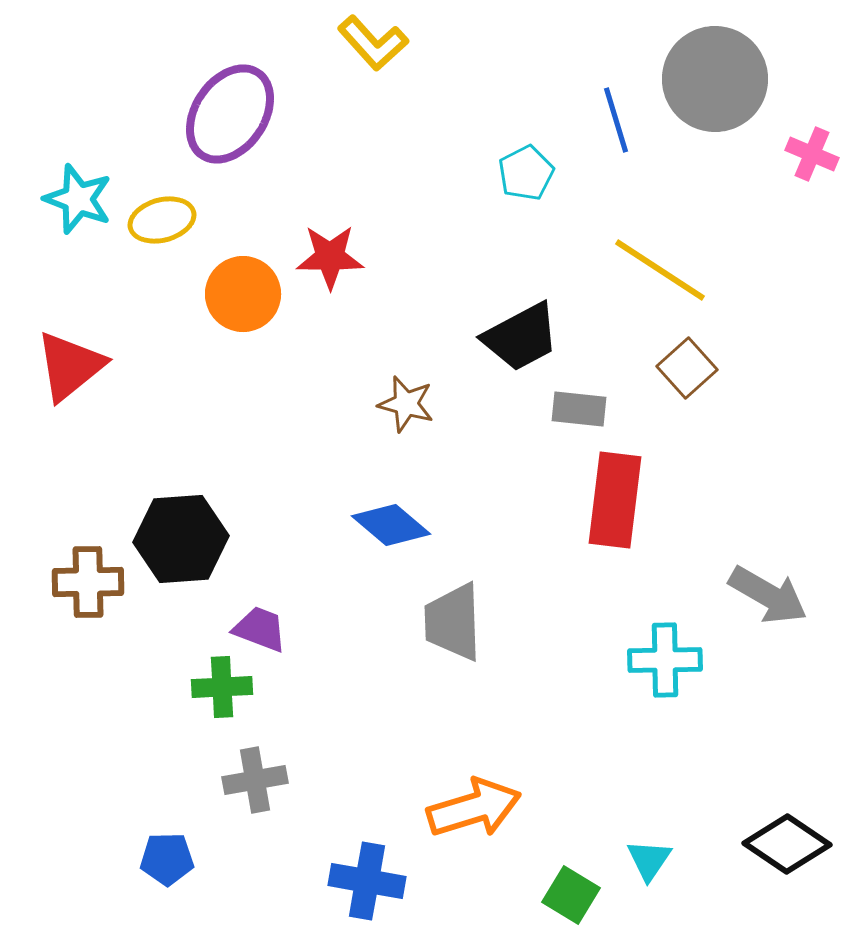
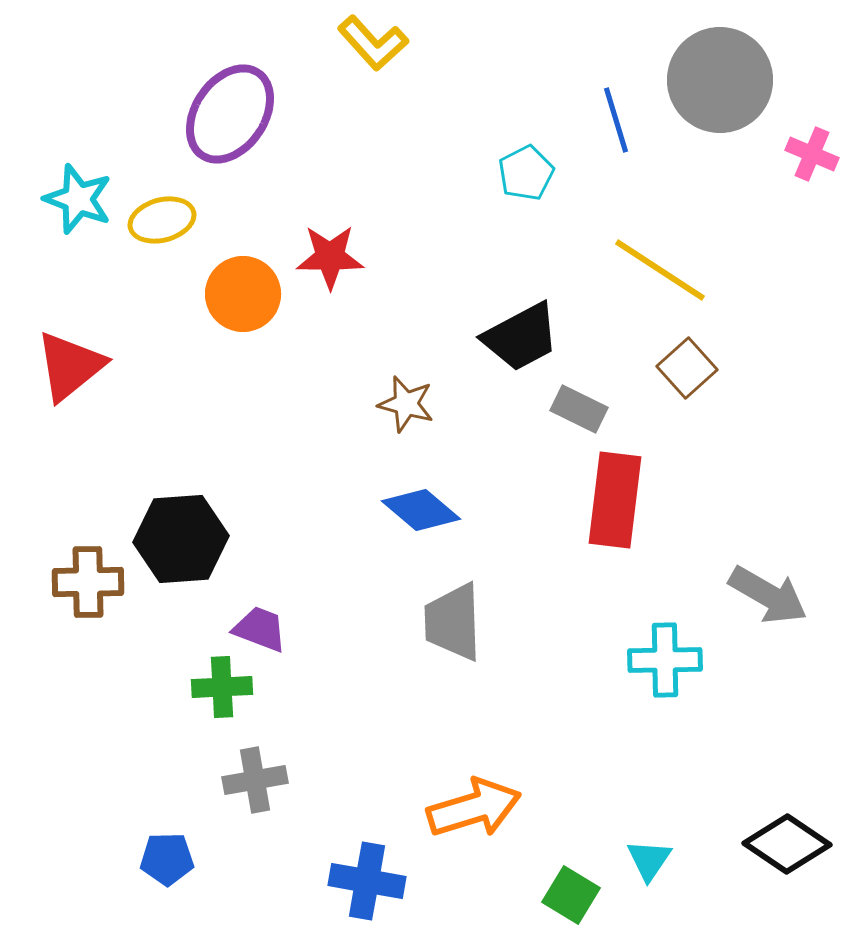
gray circle: moved 5 px right, 1 px down
gray rectangle: rotated 20 degrees clockwise
blue diamond: moved 30 px right, 15 px up
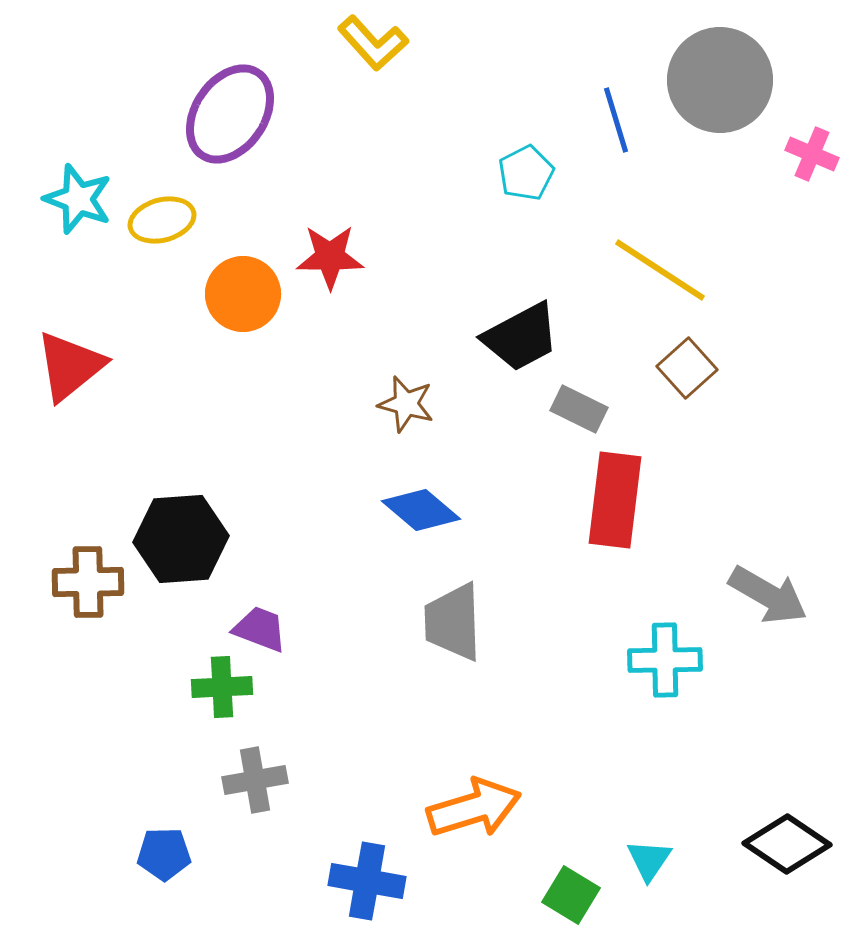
blue pentagon: moved 3 px left, 5 px up
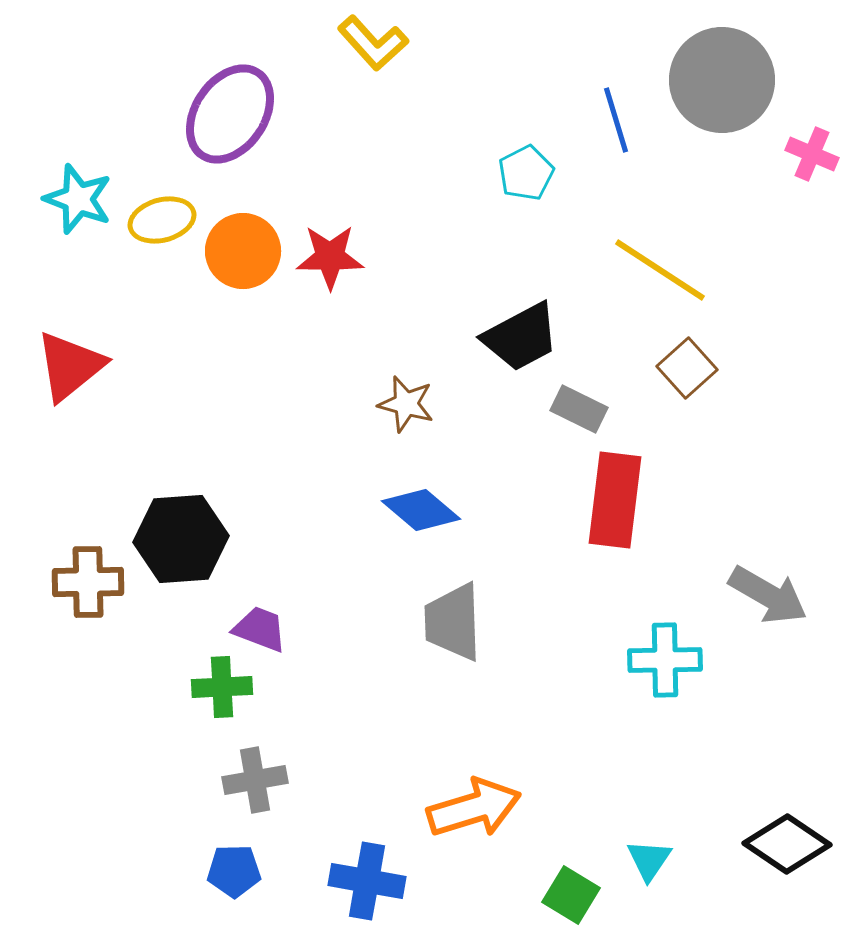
gray circle: moved 2 px right
orange circle: moved 43 px up
blue pentagon: moved 70 px right, 17 px down
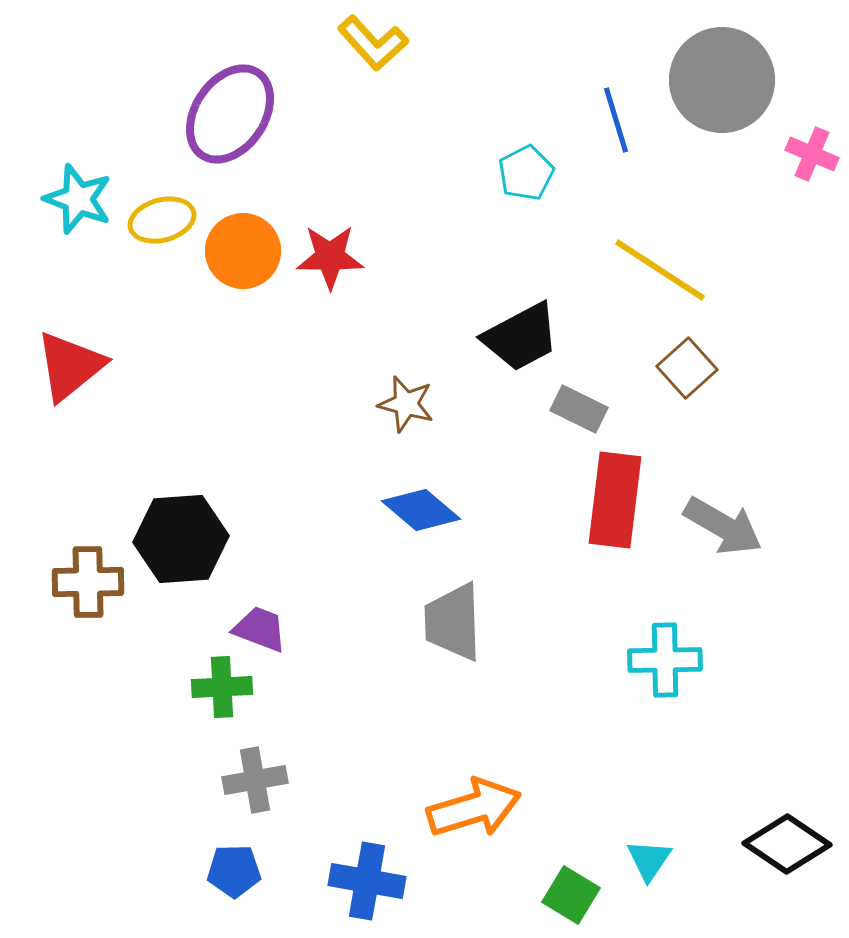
gray arrow: moved 45 px left, 69 px up
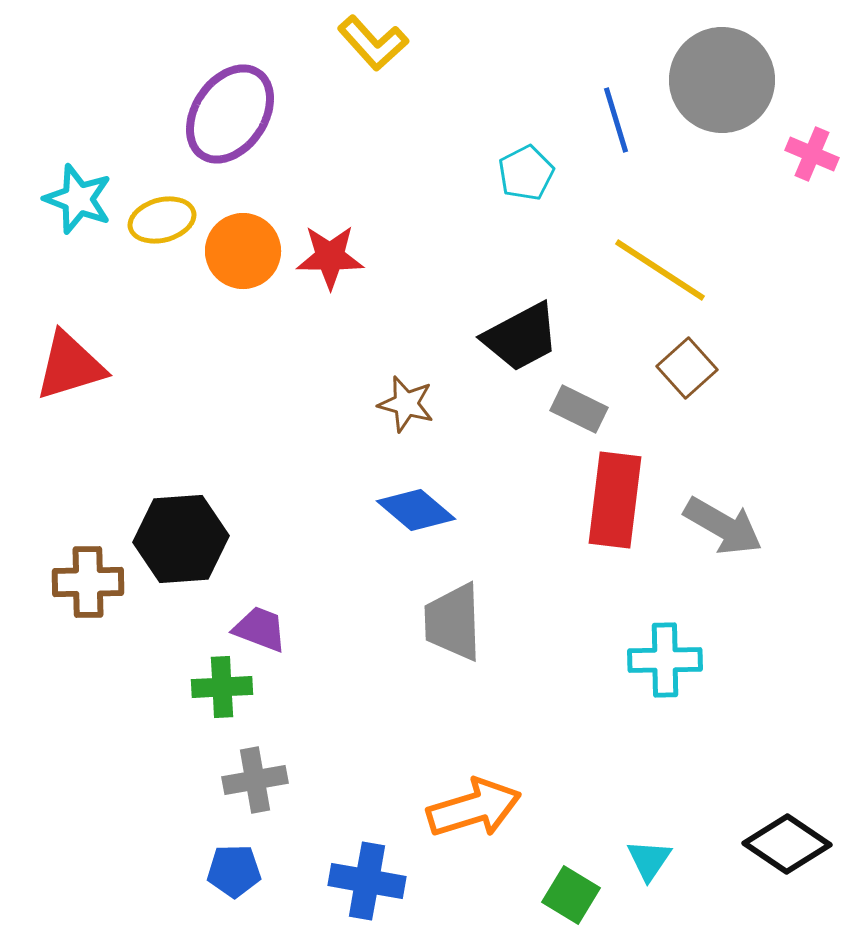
red triangle: rotated 22 degrees clockwise
blue diamond: moved 5 px left
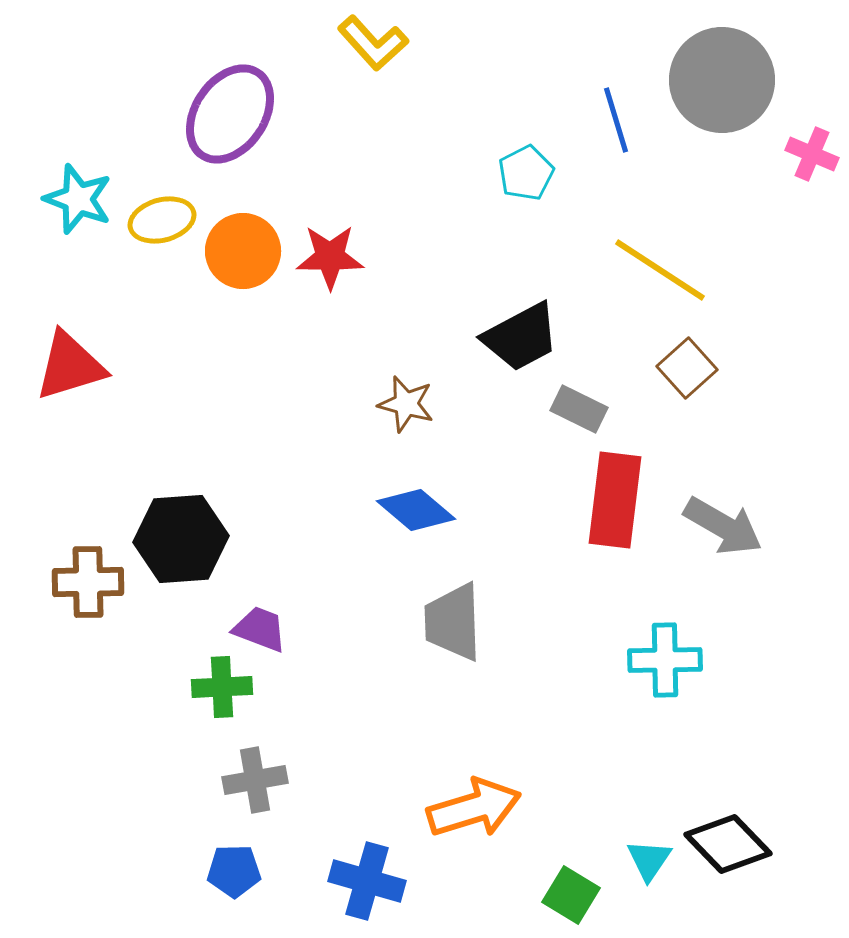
black diamond: moved 59 px left; rotated 12 degrees clockwise
blue cross: rotated 6 degrees clockwise
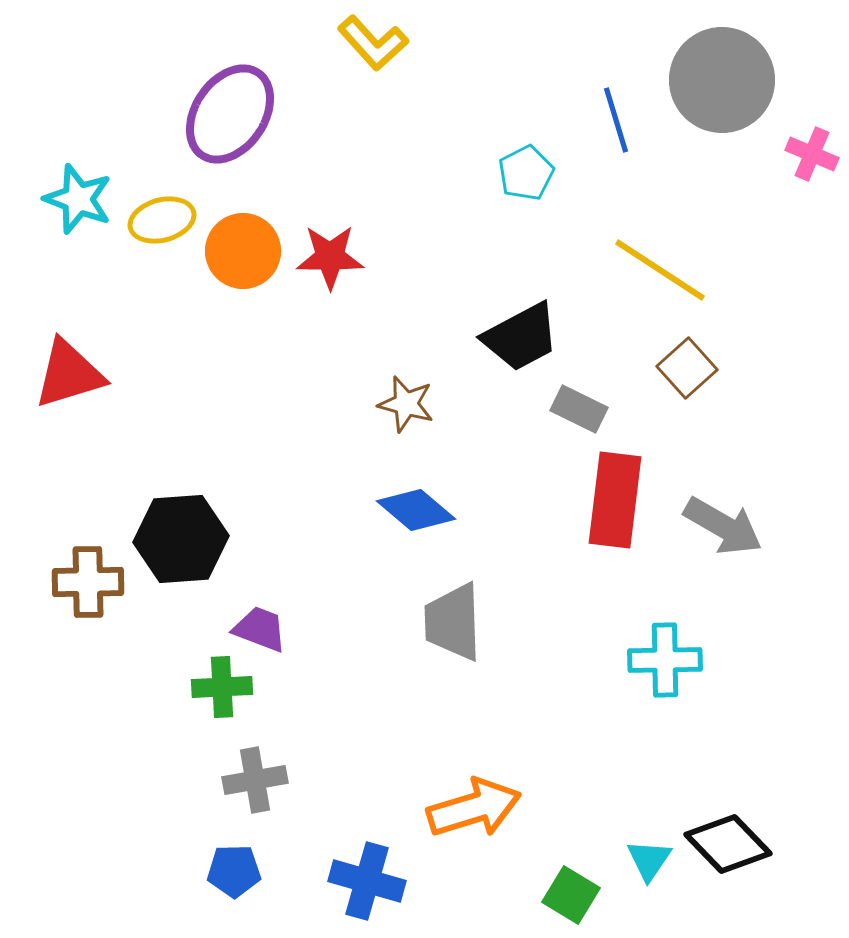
red triangle: moved 1 px left, 8 px down
